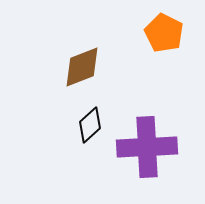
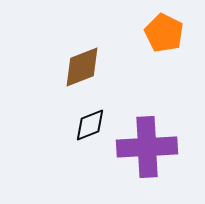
black diamond: rotated 21 degrees clockwise
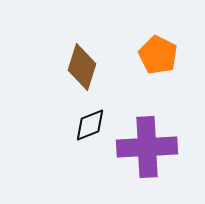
orange pentagon: moved 6 px left, 22 px down
brown diamond: rotated 51 degrees counterclockwise
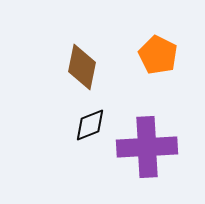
brown diamond: rotated 6 degrees counterclockwise
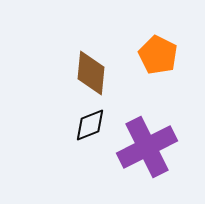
brown diamond: moved 9 px right, 6 px down; rotated 6 degrees counterclockwise
purple cross: rotated 24 degrees counterclockwise
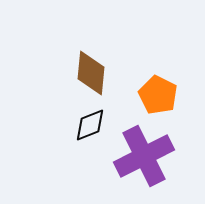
orange pentagon: moved 40 px down
purple cross: moved 3 px left, 9 px down
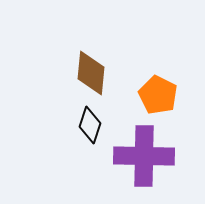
black diamond: rotated 51 degrees counterclockwise
purple cross: rotated 28 degrees clockwise
